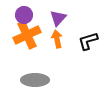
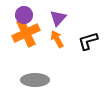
orange cross: moved 1 px left, 2 px up
orange arrow: rotated 18 degrees counterclockwise
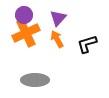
black L-shape: moved 1 px left, 3 px down
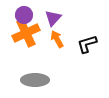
purple triangle: moved 5 px left
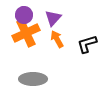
gray ellipse: moved 2 px left, 1 px up
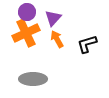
purple circle: moved 3 px right, 3 px up
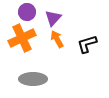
orange cross: moved 4 px left, 5 px down
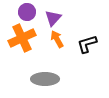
gray ellipse: moved 12 px right
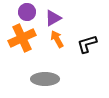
purple triangle: rotated 18 degrees clockwise
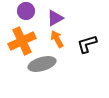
purple circle: moved 1 px left, 1 px up
purple triangle: moved 2 px right
orange cross: moved 3 px down
gray ellipse: moved 3 px left, 15 px up; rotated 16 degrees counterclockwise
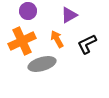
purple circle: moved 2 px right
purple triangle: moved 14 px right, 3 px up
black L-shape: rotated 10 degrees counterclockwise
